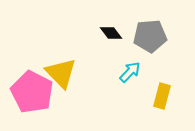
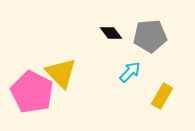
yellow rectangle: rotated 15 degrees clockwise
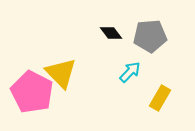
yellow rectangle: moved 2 px left, 2 px down
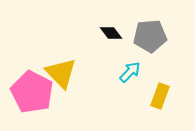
yellow rectangle: moved 2 px up; rotated 10 degrees counterclockwise
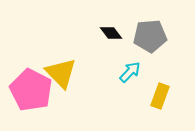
pink pentagon: moved 1 px left, 2 px up
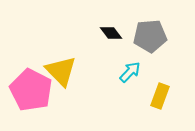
yellow triangle: moved 2 px up
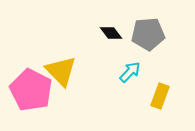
gray pentagon: moved 2 px left, 2 px up
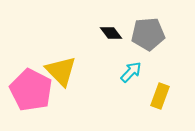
cyan arrow: moved 1 px right
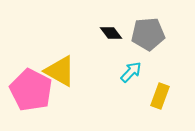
yellow triangle: moved 1 px left; rotated 16 degrees counterclockwise
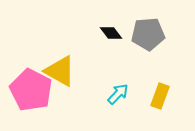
cyan arrow: moved 13 px left, 22 px down
